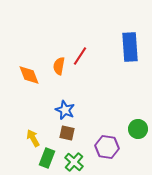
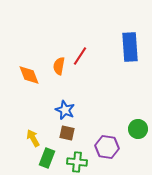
green cross: moved 3 px right; rotated 36 degrees counterclockwise
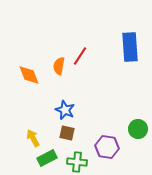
green rectangle: rotated 42 degrees clockwise
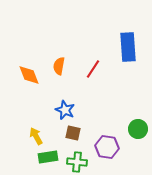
blue rectangle: moved 2 px left
red line: moved 13 px right, 13 px down
brown square: moved 6 px right
yellow arrow: moved 3 px right, 2 px up
green rectangle: moved 1 px right, 1 px up; rotated 18 degrees clockwise
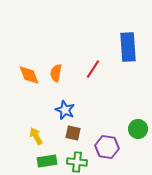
orange semicircle: moved 3 px left, 7 px down
green rectangle: moved 1 px left, 4 px down
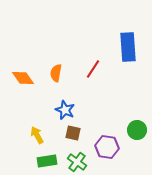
orange diamond: moved 6 px left, 3 px down; rotated 15 degrees counterclockwise
green circle: moved 1 px left, 1 px down
yellow arrow: moved 1 px right, 1 px up
green cross: rotated 30 degrees clockwise
